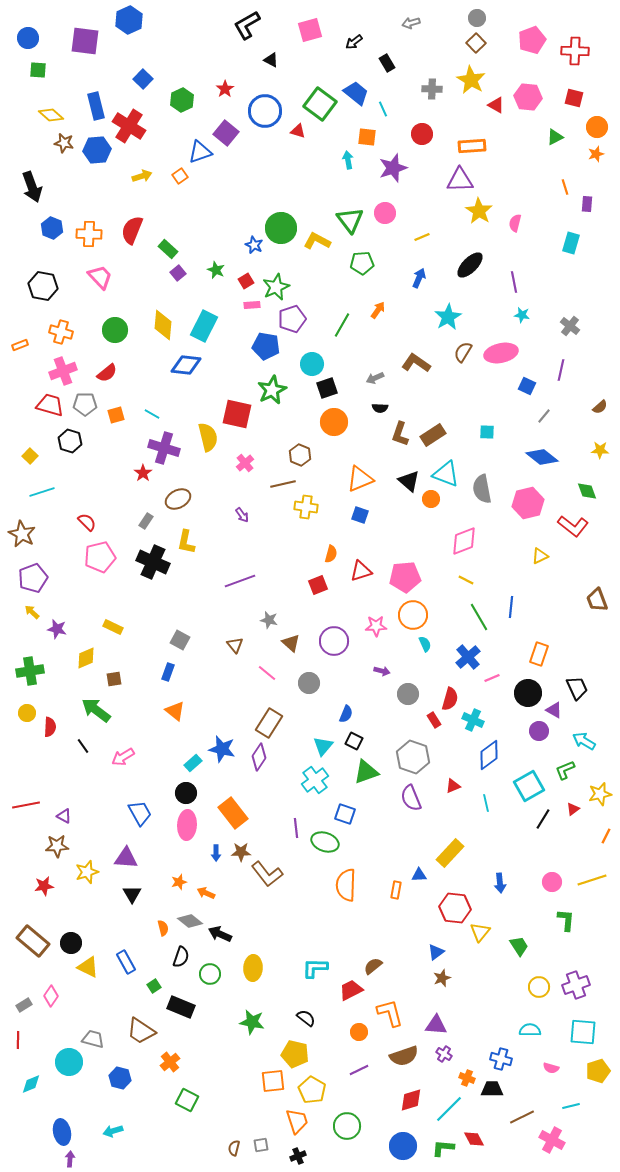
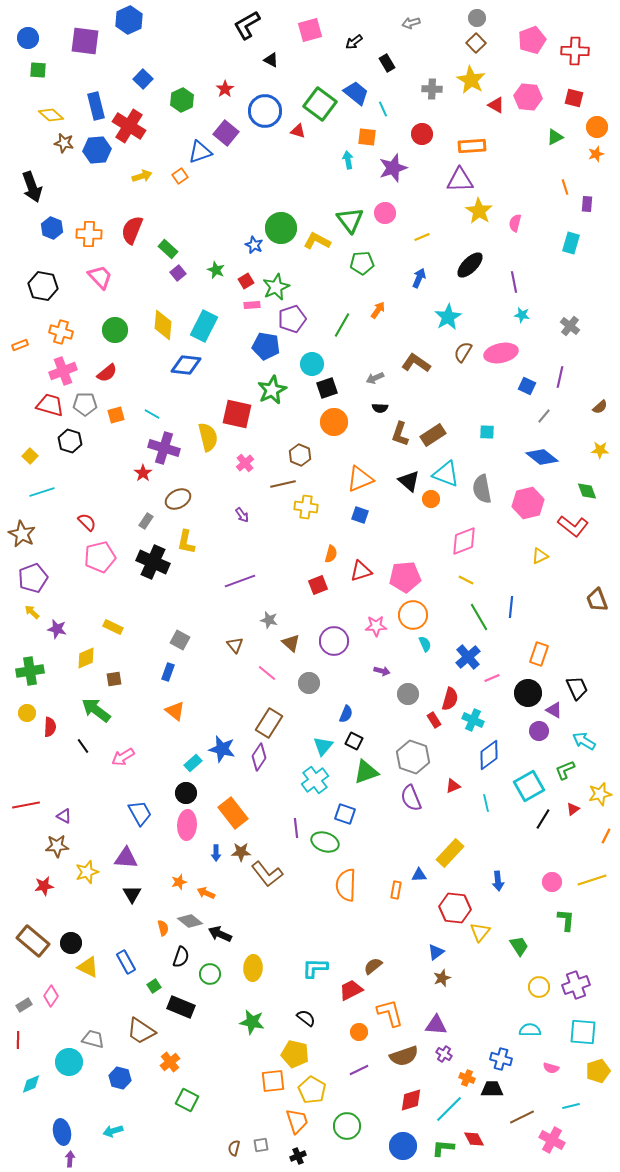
purple line at (561, 370): moved 1 px left, 7 px down
blue arrow at (500, 883): moved 2 px left, 2 px up
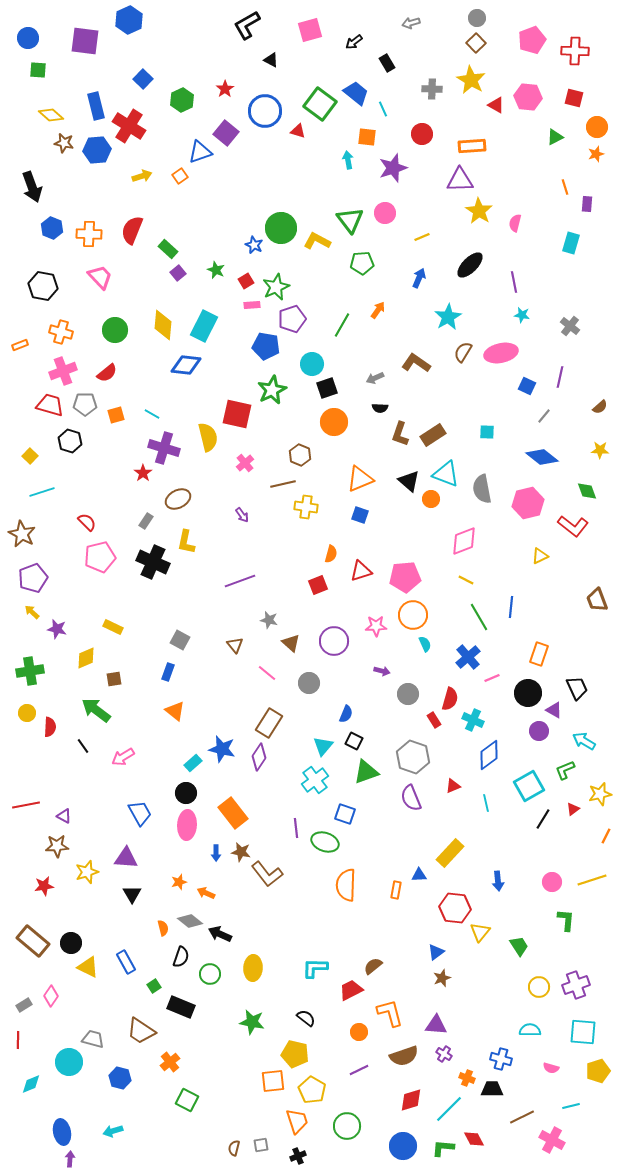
brown star at (241, 852): rotated 12 degrees clockwise
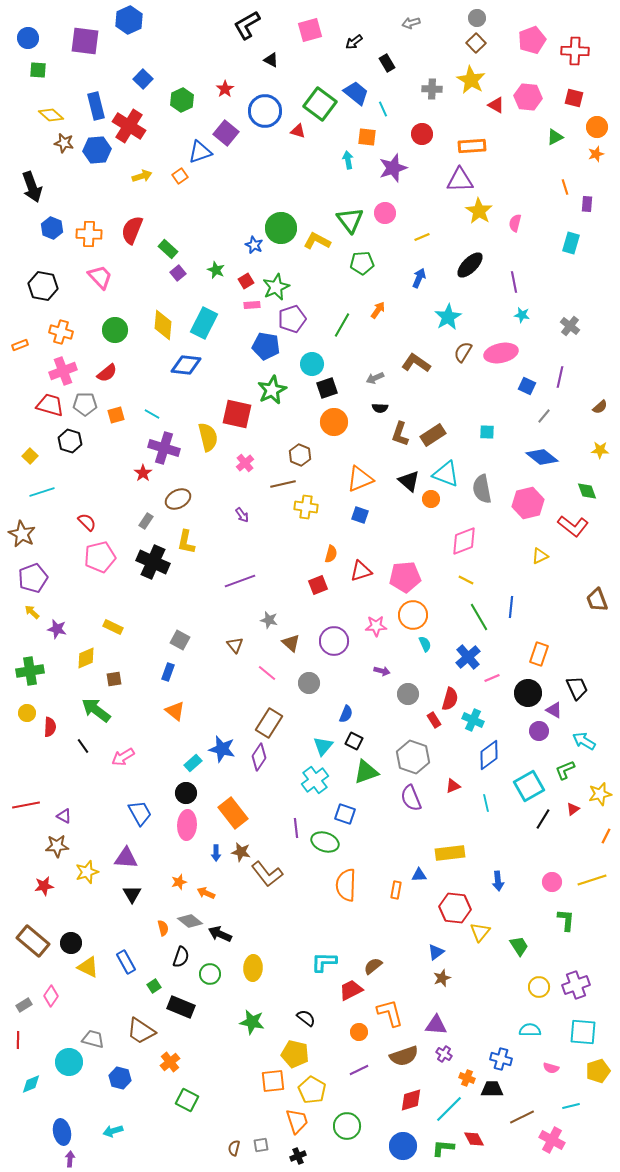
cyan rectangle at (204, 326): moved 3 px up
yellow rectangle at (450, 853): rotated 40 degrees clockwise
cyan L-shape at (315, 968): moved 9 px right, 6 px up
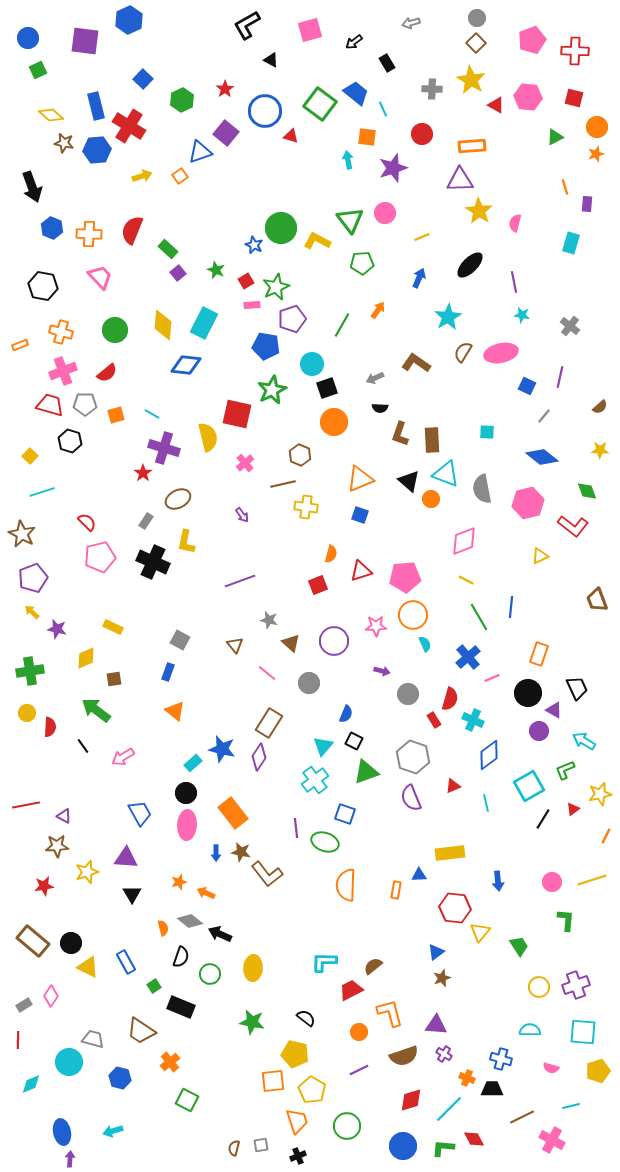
green square at (38, 70): rotated 30 degrees counterclockwise
red triangle at (298, 131): moved 7 px left, 5 px down
brown rectangle at (433, 435): moved 1 px left, 5 px down; rotated 60 degrees counterclockwise
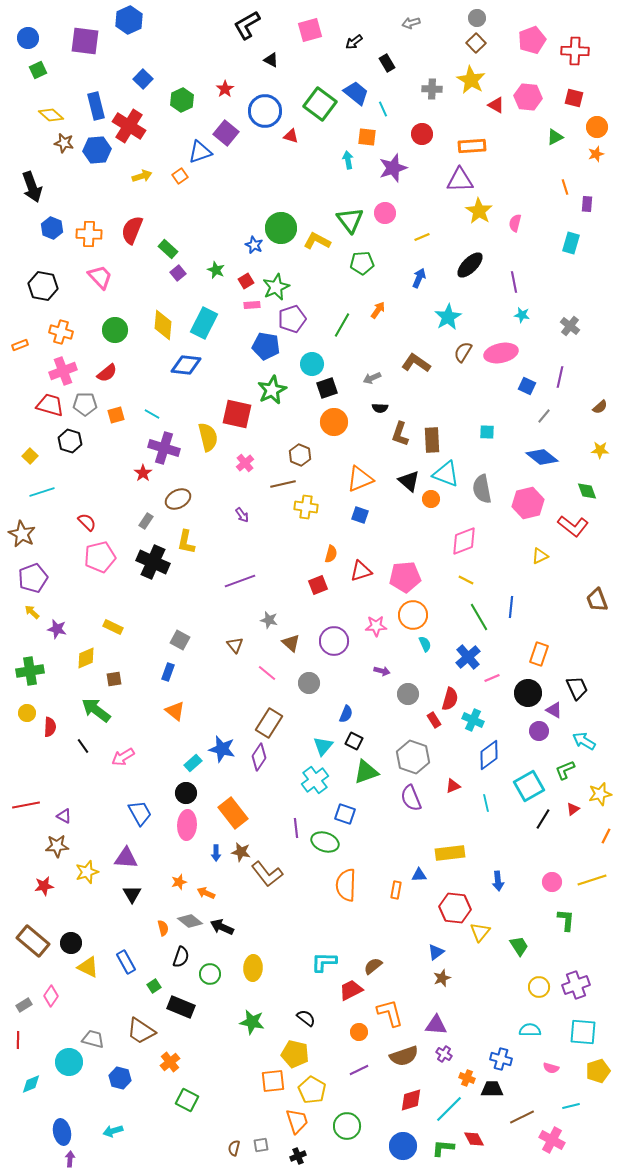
gray arrow at (375, 378): moved 3 px left
black arrow at (220, 934): moved 2 px right, 7 px up
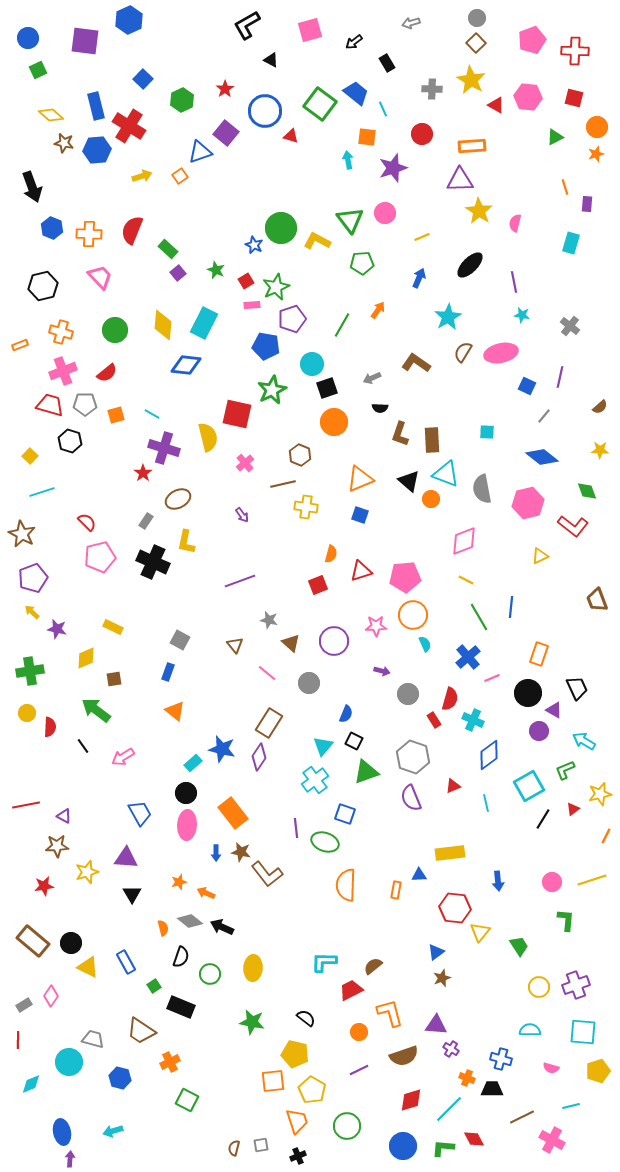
black hexagon at (43, 286): rotated 24 degrees counterclockwise
purple cross at (444, 1054): moved 7 px right, 5 px up
orange cross at (170, 1062): rotated 12 degrees clockwise
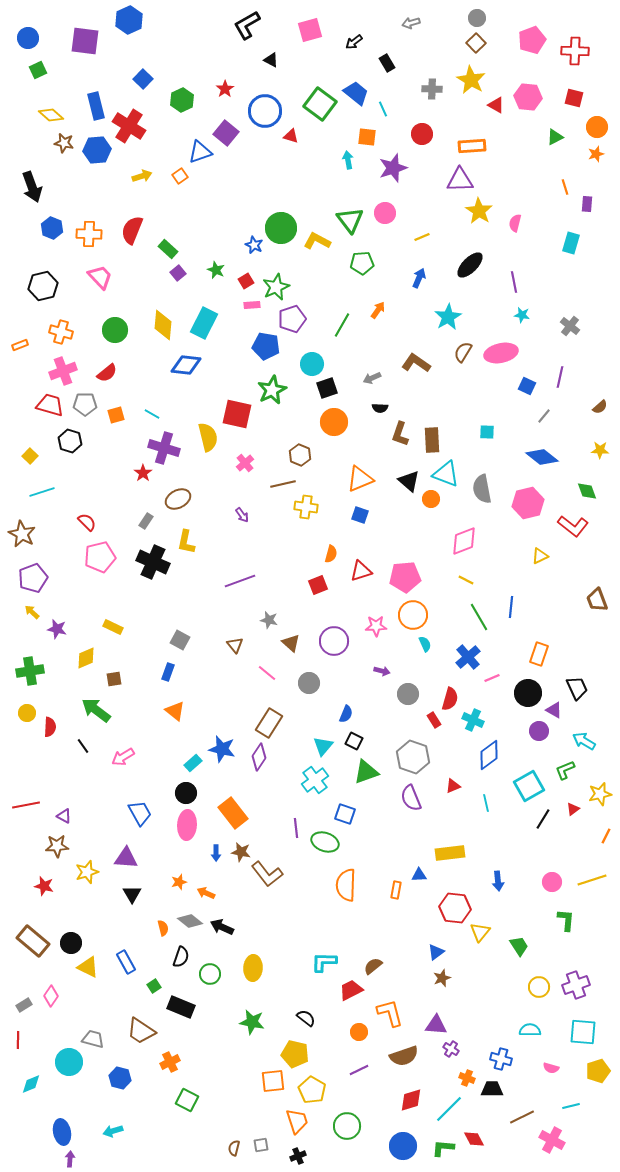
red star at (44, 886): rotated 24 degrees clockwise
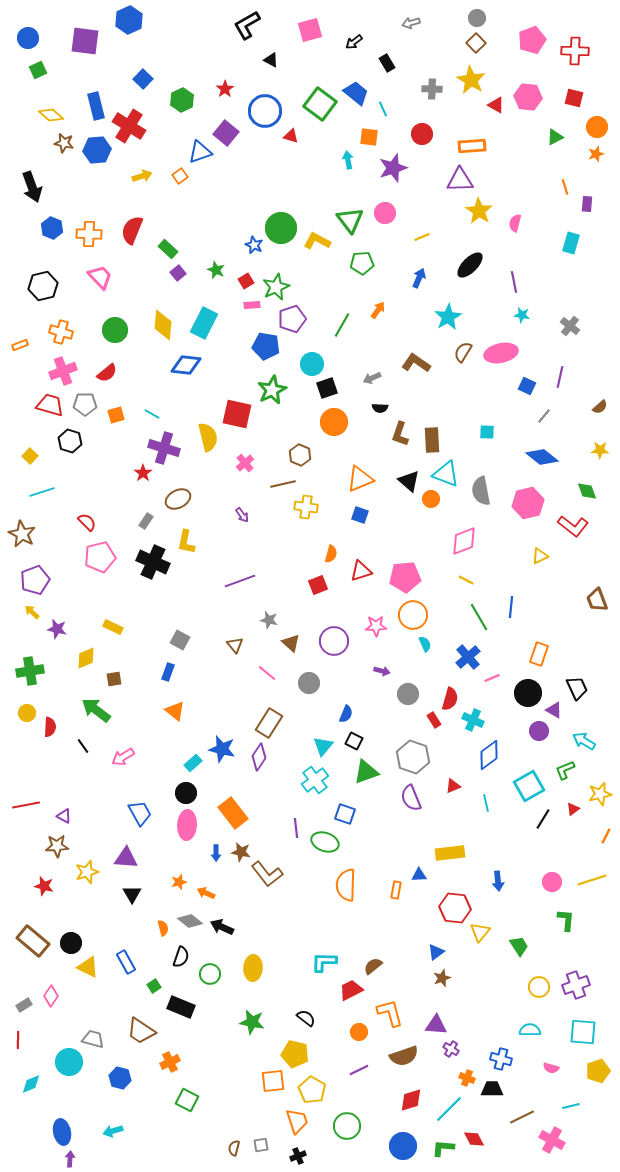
orange square at (367, 137): moved 2 px right
gray semicircle at (482, 489): moved 1 px left, 2 px down
purple pentagon at (33, 578): moved 2 px right, 2 px down
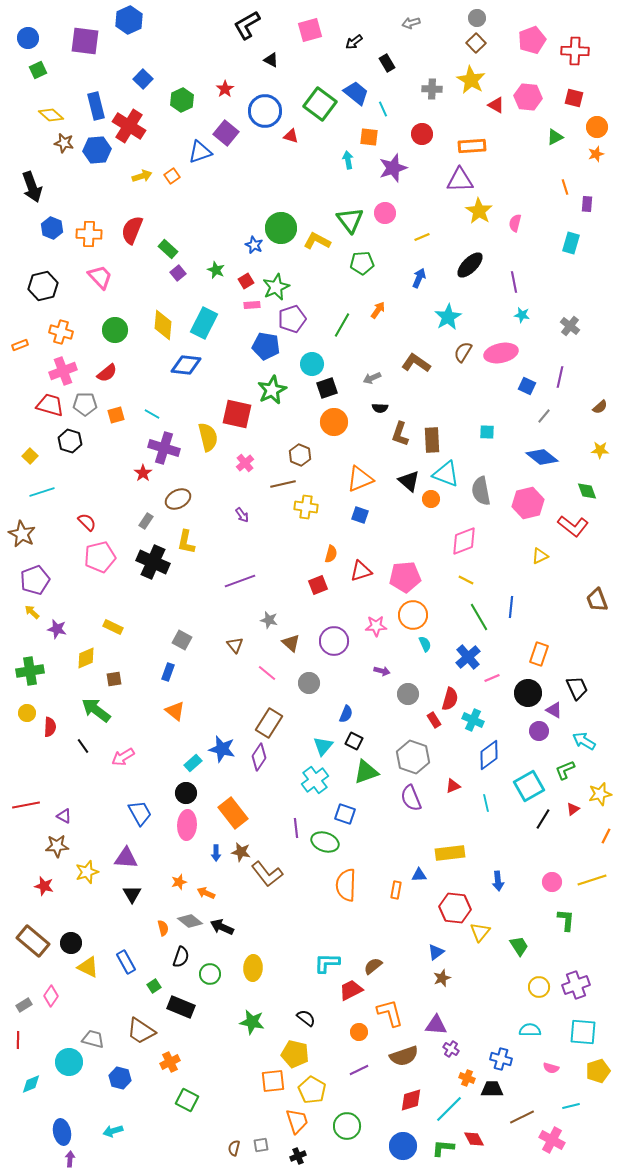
orange square at (180, 176): moved 8 px left
gray square at (180, 640): moved 2 px right
cyan L-shape at (324, 962): moved 3 px right, 1 px down
